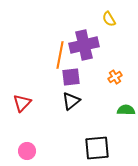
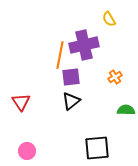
red triangle: moved 1 px left, 1 px up; rotated 18 degrees counterclockwise
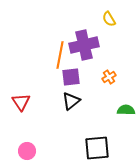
orange cross: moved 6 px left
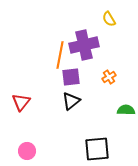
red triangle: rotated 12 degrees clockwise
black square: moved 1 px down
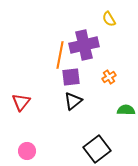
black triangle: moved 2 px right
black square: rotated 32 degrees counterclockwise
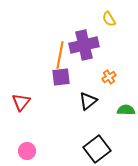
purple square: moved 10 px left
black triangle: moved 15 px right
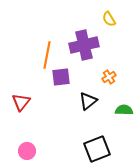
orange line: moved 13 px left
green semicircle: moved 2 px left
black square: rotated 16 degrees clockwise
